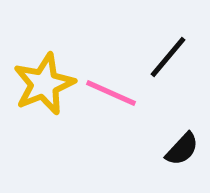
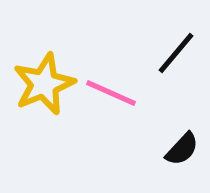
black line: moved 8 px right, 4 px up
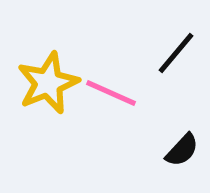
yellow star: moved 4 px right, 1 px up
black semicircle: moved 1 px down
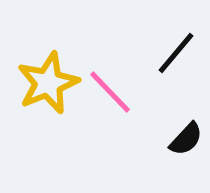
pink line: moved 1 px left, 1 px up; rotated 22 degrees clockwise
black semicircle: moved 4 px right, 11 px up
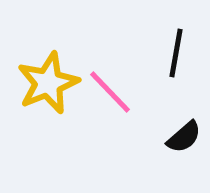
black line: rotated 30 degrees counterclockwise
black semicircle: moved 2 px left, 2 px up; rotated 6 degrees clockwise
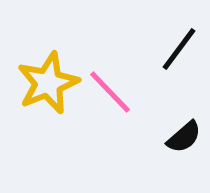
black line: moved 3 px right, 4 px up; rotated 27 degrees clockwise
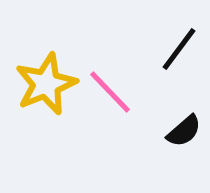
yellow star: moved 2 px left, 1 px down
black semicircle: moved 6 px up
